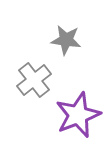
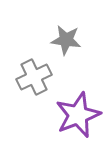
gray cross: moved 3 px up; rotated 12 degrees clockwise
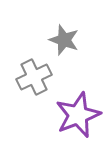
gray star: moved 2 px left; rotated 12 degrees clockwise
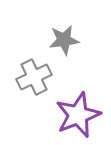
gray star: rotated 28 degrees counterclockwise
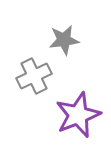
gray cross: moved 1 px up
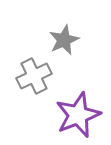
gray star: rotated 16 degrees counterclockwise
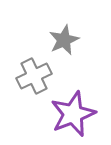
purple star: moved 5 px left, 1 px up
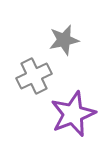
gray star: rotated 12 degrees clockwise
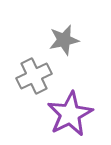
purple star: moved 3 px left; rotated 6 degrees counterclockwise
